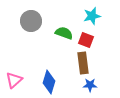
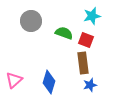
blue star: rotated 16 degrees counterclockwise
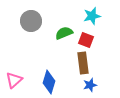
green semicircle: rotated 42 degrees counterclockwise
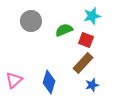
green semicircle: moved 3 px up
brown rectangle: rotated 50 degrees clockwise
blue star: moved 2 px right
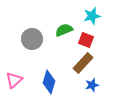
gray circle: moved 1 px right, 18 px down
